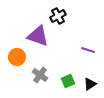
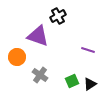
green square: moved 4 px right
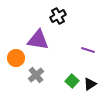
purple triangle: moved 4 px down; rotated 10 degrees counterclockwise
orange circle: moved 1 px left, 1 px down
gray cross: moved 4 px left; rotated 14 degrees clockwise
green square: rotated 24 degrees counterclockwise
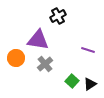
gray cross: moved 9 px right, 11 px up
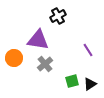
purple line: rotated 40 degrees clockwise
orange circle: moved 2 px left
green square: rotated 32 degrees clockwise
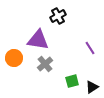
purple line: moved 2 px right, 2 px up
black triangle: moved 2 px right, 3 px down
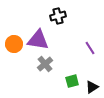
black cross: rotated 14 degrees clockwise
orange circle: moved 14 px up
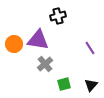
green square: moved 8 px left, 3 px down
black triangle: moved 1 px left, 2 px up; rotated 16 degrees counterclockwise
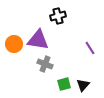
gray cross: rotated 28 degrees counterclockwise
black triangle: moved 8 px left
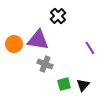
black cross: rotated 28 degrees counterclockwise
